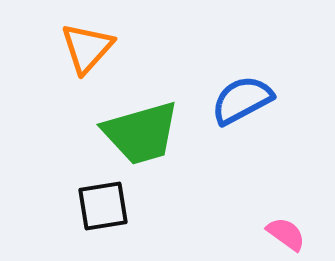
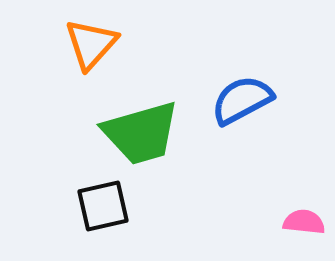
orange triangle: moved 4 px right, 4 px up
black square: rotated 4 degrees counterclockwise
pink semicircle: moved 18 px right, 12 px up; rotated 30 degrees counterclockwise
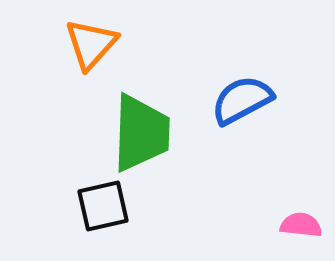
green trapezoid: rotated 72 degrees counterclockwise
pink semicircle: moved 3 px left, 3 px down
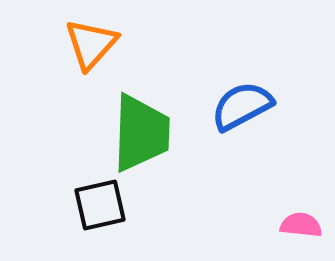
blue semicircle: moved 6 px down
black square: moved 3 px left, 1 px up
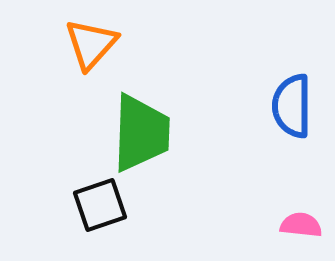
blue semicircle: moved 50 px right; rotated 62 degrees counterclockwise
black square: rotated 6 degrees counterclockwise
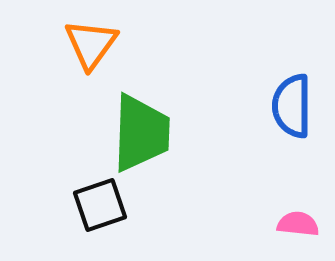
orange triangle: rotated 6 degrees counterclockwise
pink semicircle: moved 3 px left, 1 px up
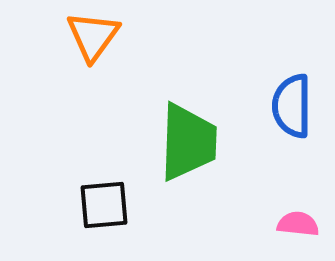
orange triangle: moved 2 px right, 8 px up
green trapezoid: moved 47 px right, 9 px down
black square: moved 4 px right; rotated 14 degrees clockwise
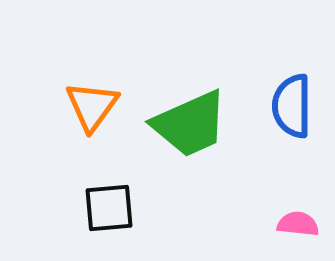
orange triangle: moved 1 px left, 70 px down
green trapezoid: moved 2 px right, 18 px up; rotated 64 degrees clockwise
black square: moved 5 px right, 3 px down
